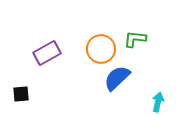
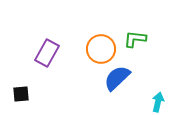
purple rectangle: rotated 32 degrees counterclockwise
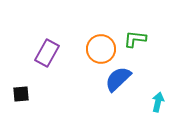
blue semicircle: moved 1 px right, 1 px down
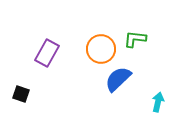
black square: rotated 24 degrees clockwise
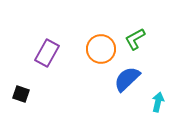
green L-shape: rotated 35 degrees counterclockwise
blue semicircle: moved 9 px right
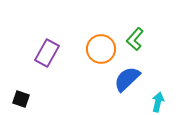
green L-shape: rotated 20 degrees counterclockwise
black square: moved 5 px down
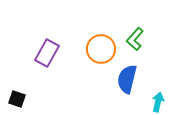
blue semicircle: rotated 32 degrees counterclockwise
black square: moved 4 px left
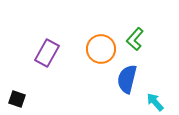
cyan arrow: moved 3 px left; rotated 54 degrees counterclockwise
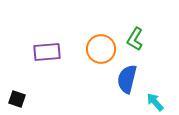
green L-shape: rotated 10 degrees counterclockwise
purple rectangle: moved 1 px up; rotated 56 degrees clockwise
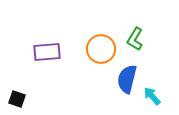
cyan arrow: moved 3 px left, 6 px up
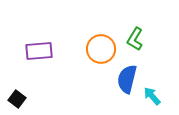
purple rectangle: moved 8 px left, 1 px up
black square: rotated 18 degrees clockwise
